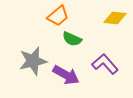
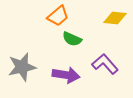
gray star: moved 11 px left, 6 px down
purple arrow: rotated 20 degrees counterclockwise
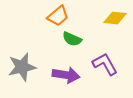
purple L-shape: rotated 12 degrees clockwise
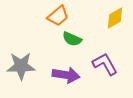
yellow diamond: rotated 35 degrees counterclockwise
gray star: moved 1 px left, 1 px up; rotated 12 degrees clockwise
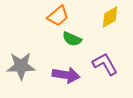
yellow diamond: moved 5 px left, 1 px up
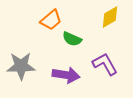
orange trapezoid: moved 7 px left, 4 px down
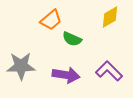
purple L-shape: moved 4 px right, 7 px down; rotated 16 degrees counterclockwise
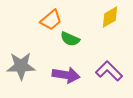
green semicircle: moved 2 px left
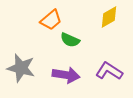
yellow diamond: moved 1 px left
green semicircle: moved 1 px down
gray star: moved 2 px down; rotated 16 degrees clockwise
purple L-shape: rotated 12 degrees counterclockwise
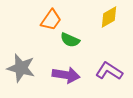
orange trapezoid: rotated 15 degrees counterclockwise
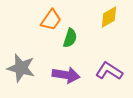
green semicircle: moved 2 px up; rotated 96 degrees counterclockwise
